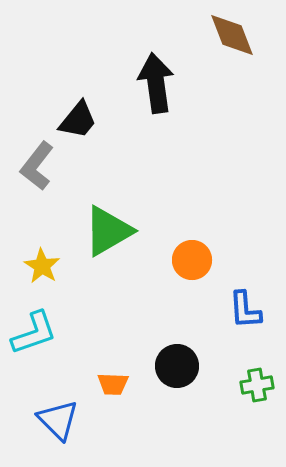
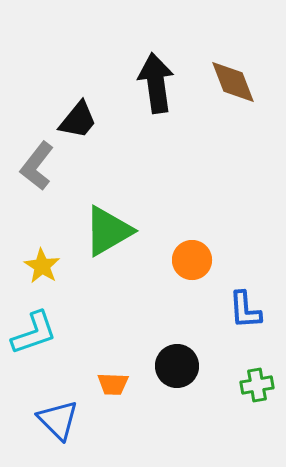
brown diamond: moved 1 px right, 47 px down
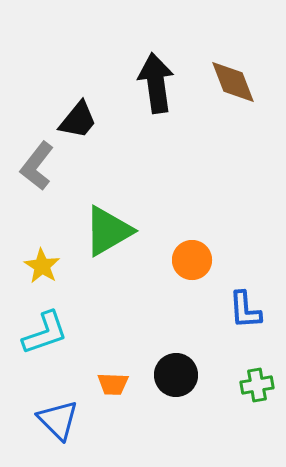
cyan L-shape: moved 11 px right
black circle: moved 1 px left, 9 px down
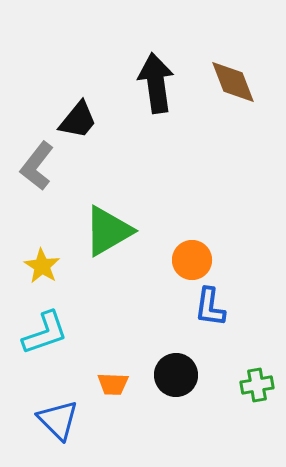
blue L-shape: moved 35 px left, 3 px up; rotated 12 degrees clockwise
